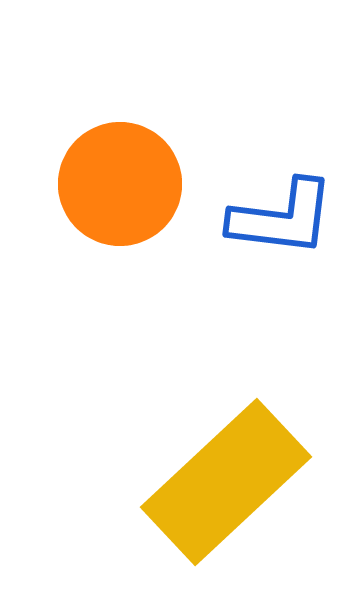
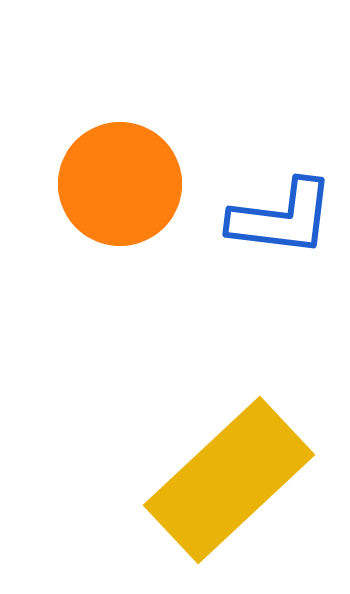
yellow rectangle: moved 3 px right, 2 px up
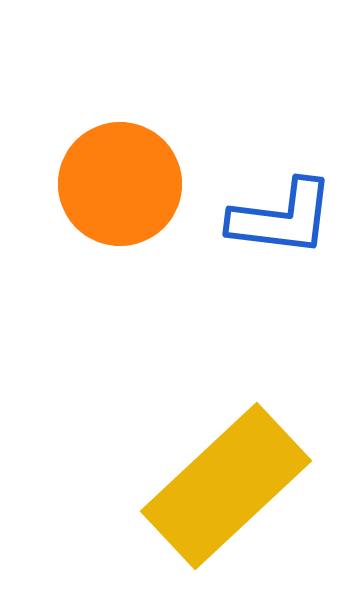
yellow rectangle: moved 3 px left, 6 px down
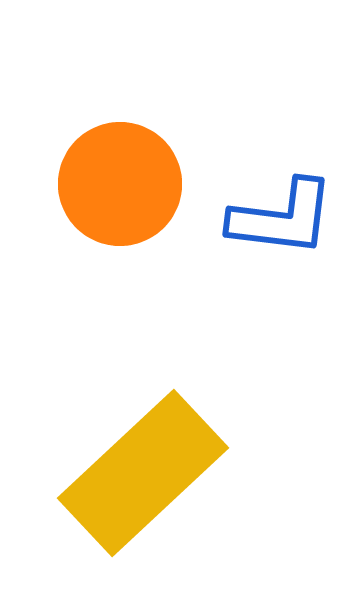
yellow rectangle: moved 83 px left, 13 px up
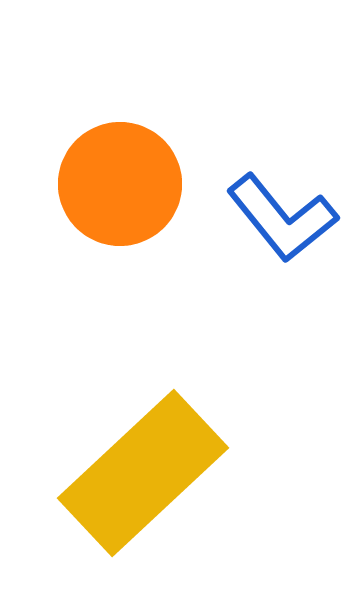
blue L-shape: rotated 44 degrees clockwise
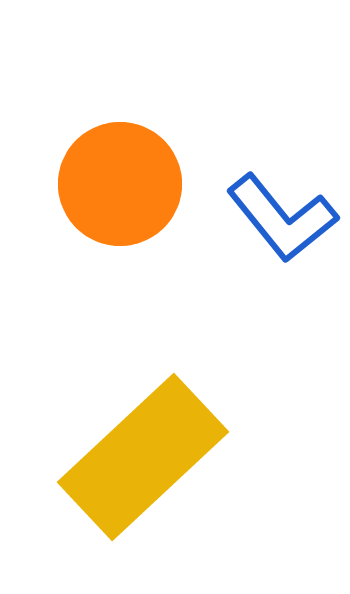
yellow rectangle: moved 16 px up
